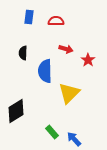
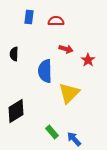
black semicircle: moved 9 px left, 1 px down
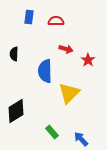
blue arrow: moved 7 px right
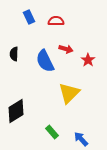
blue rectangle: rotated 32 degrees counterclockwise
blue semicircle: moved 10 px up; rotated 25 degrees counterclockwise
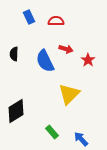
yellow triangle: moved 1 px down
